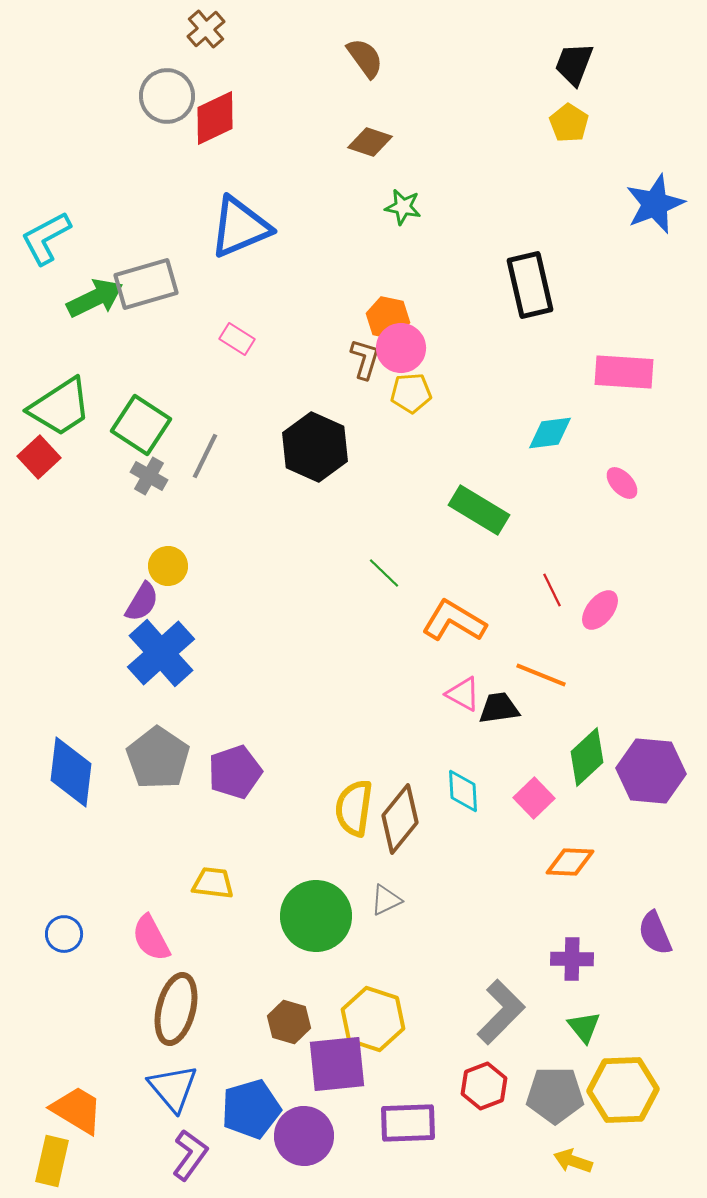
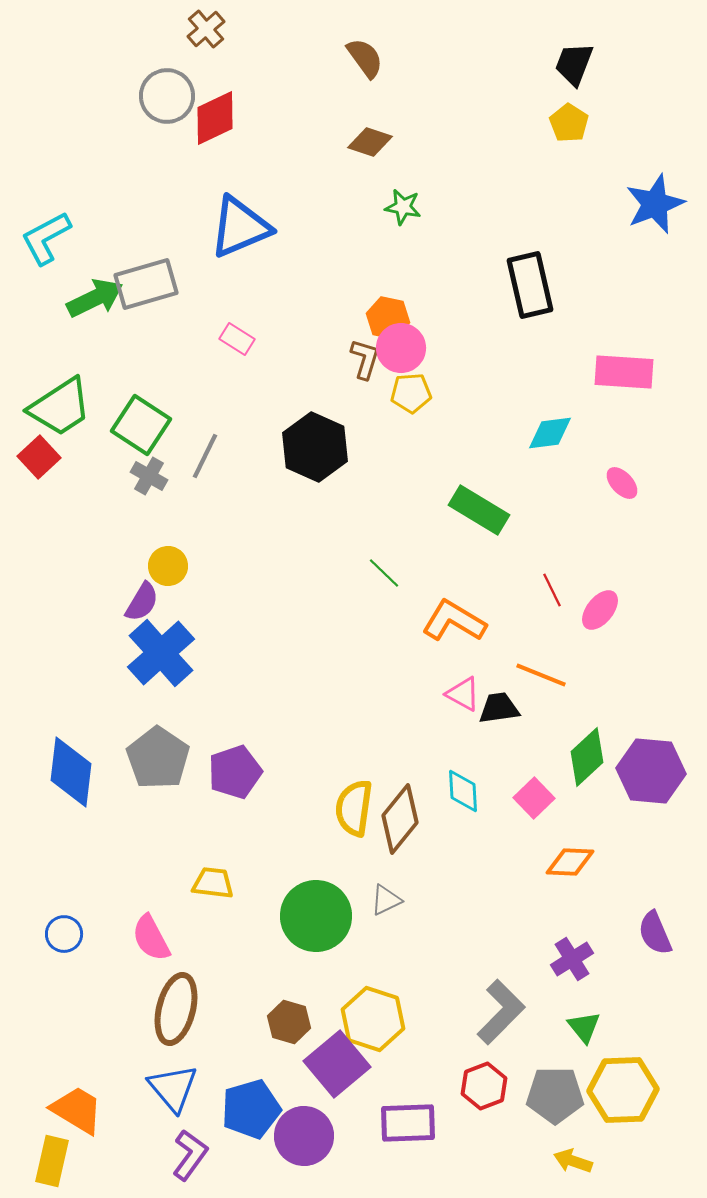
purple cross at (572, 959): rotated 33 degrees counterclockwise
purple square at (337, 1064): rotated 34 degrees counterclockwise
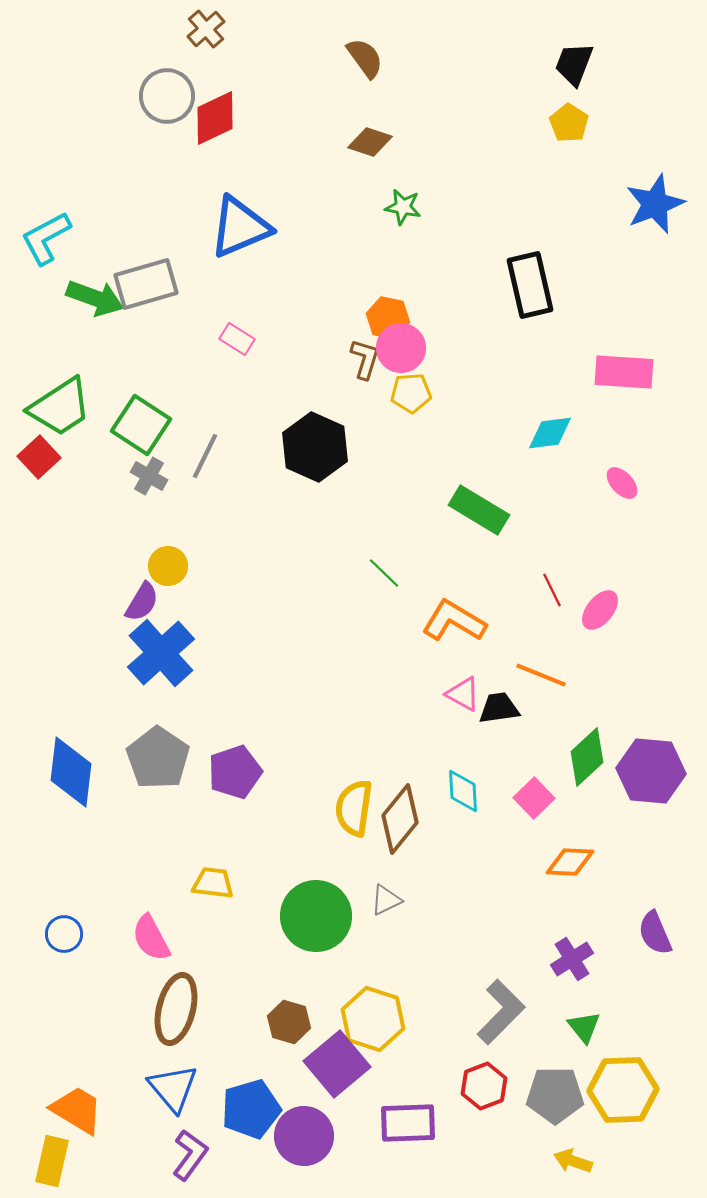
green arrow at (95, 298): rotated 46 degrees clockwise
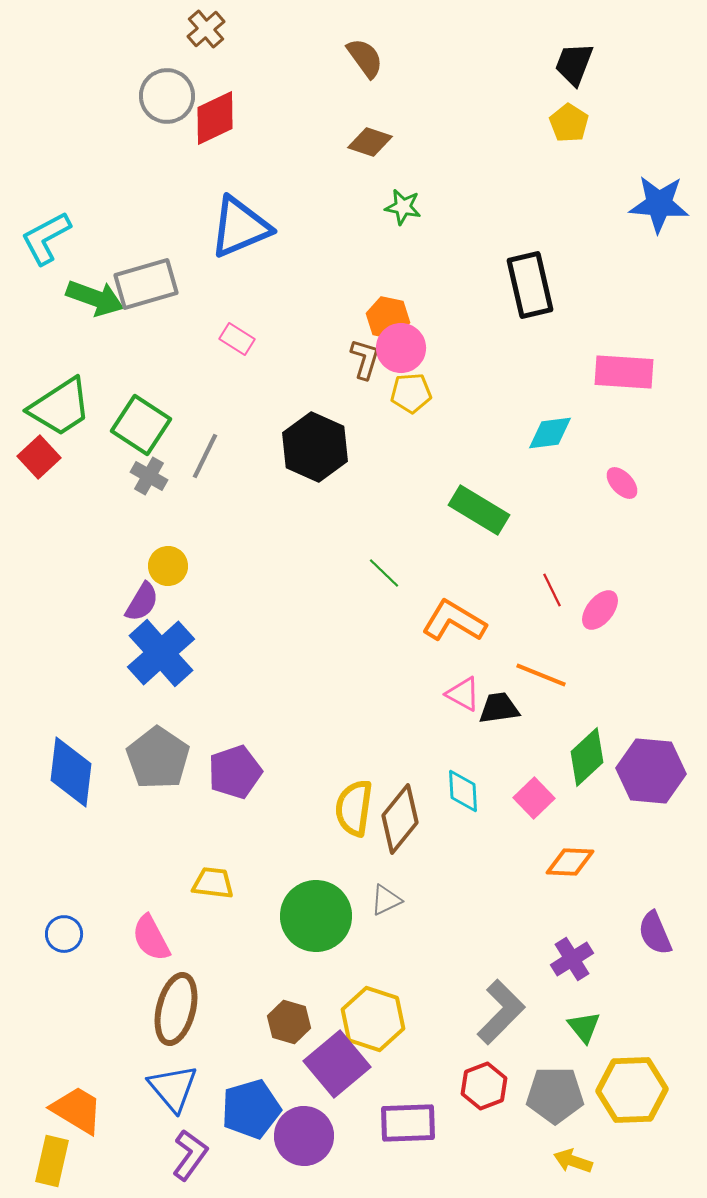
blue star at (655, 204): moved 4 px right; rotated 26 degrees clockwise
yellow hexagon at (623, 1090): moved 9 px right
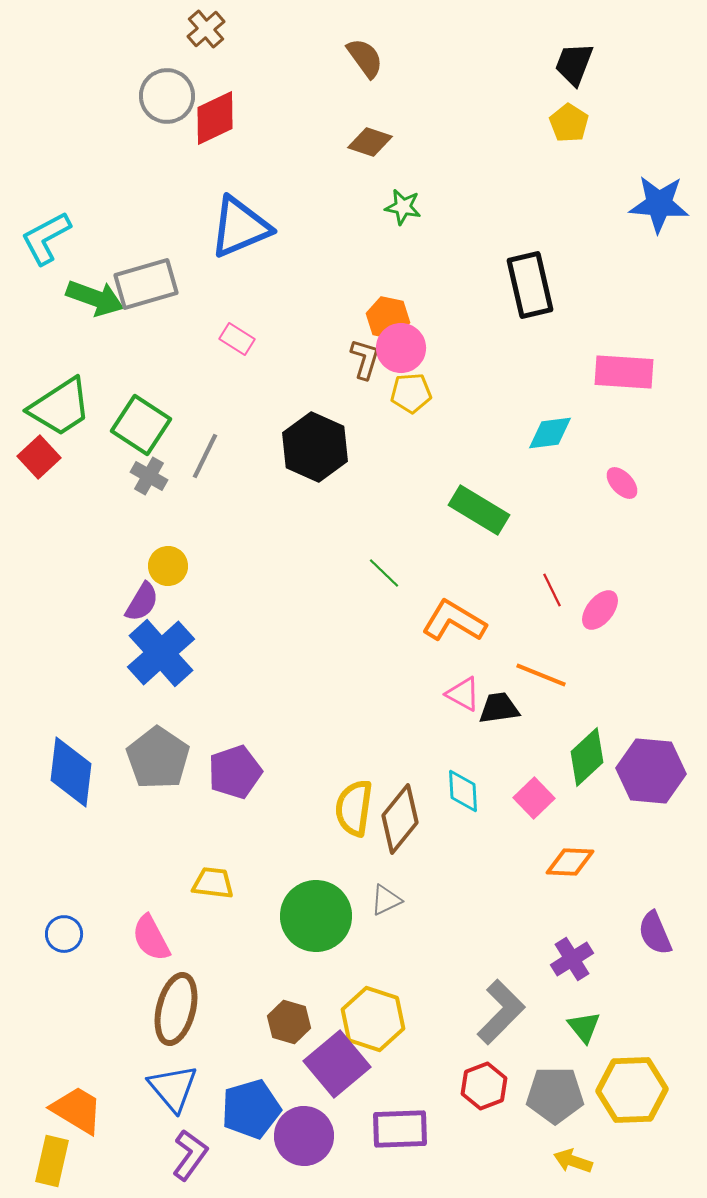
purple rectangle at (408, 1123): moved 8 px left, 6 px down
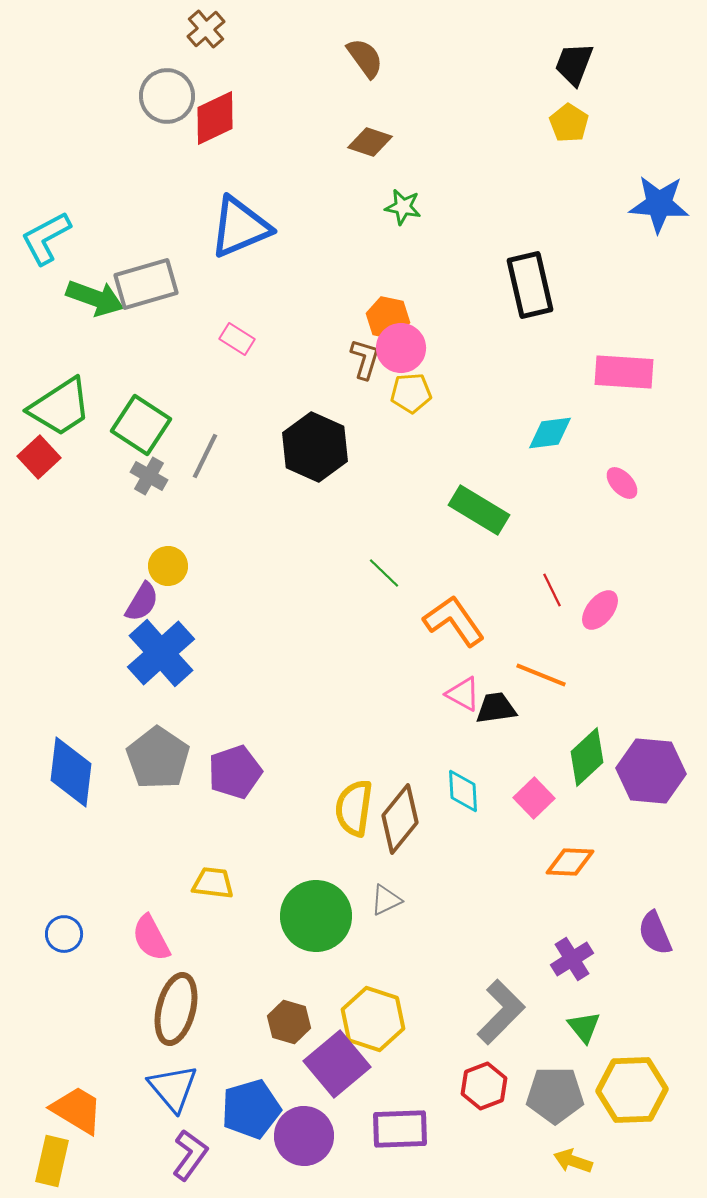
orange L-shape at (454, 621): rotated 24 degrees clockwise
black trapezoid at (499, 708): moved 3 px left
